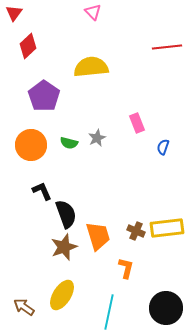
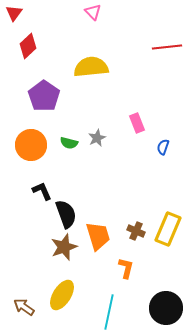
yellow rectangle: moved 1 px right, 1 px down; rotated 60 degrees counterclockwise
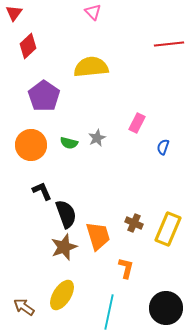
red line: moved 2 px right, 3 px up
pink rectangle: rotated 48 degrees clockwise
brown cross: moved 2 px left, 8 px up
